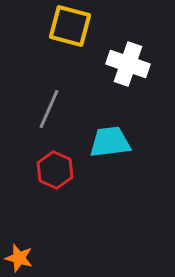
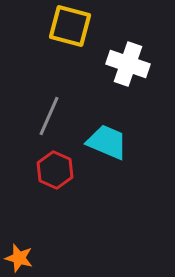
gray line: moved 7 px down
cyan trapezoid: moved 3 px left; rotated 30 degrees clockwise
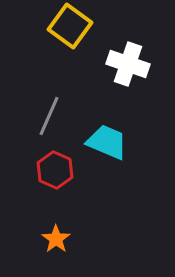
yellow square: rotated 21 degrees clockwise
orange star: moved 37 px right, 19 px up; rotated 20 degrees clockwise
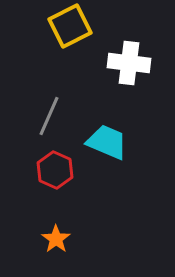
yellow square: rotated 27 degrees clockwise
white cross: moved 1 px right, 1 px up; rotated 12 degrees counterclockwise
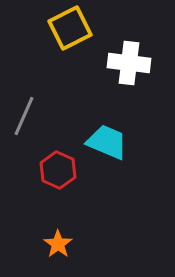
yellow square: moved 2 px down
gray line: moved 25 px left
red hexagon: moved 3 px right
orange star: moved 2 px right, 5 px down
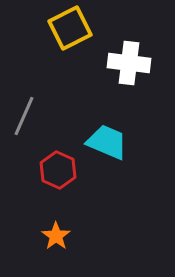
orange star: moved 2 px left, 8 px up
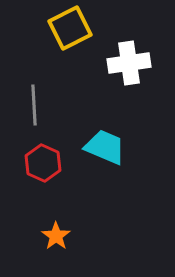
white cross: rotated 15 degrees counterclockwise
gray line: moved 10 px right, 11 px up; rotated 27 degrees counterclockwise
cyan trapezoid: moved 2 px left, 5 px down
red hexagon: moved 15 px left, 7 px up
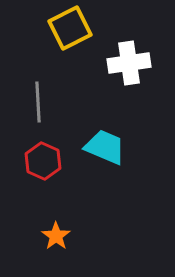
gray line: moved 4 px right, 3 px up
red hexagon: moved 2 px up
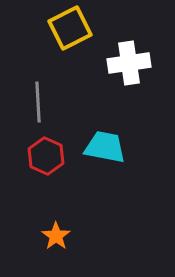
cyan trapezoid: rotated 12 degrees counterclockwise
red hexagon: moved 3 px right, 5 px up
